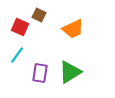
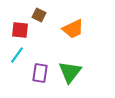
red square: moved 3 px down; rotated 18 degrees counterclockwise
green triangle: rotated 20 degrees counterclockwise
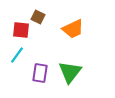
brown square: moved 1 px left, 2 px down
red square: moved 1 px right
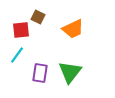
red square: rotated 12 degrees counterclockwise
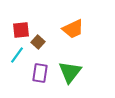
brown square: moved 25 px down; rotated 16 degrees clockwise
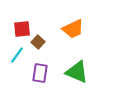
red square: moved 1 px right, 1 px up
green triangle: moved 7 px right; rotated 45 degrees counterclockwise
